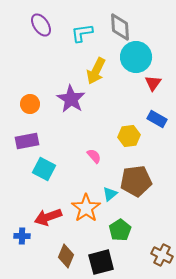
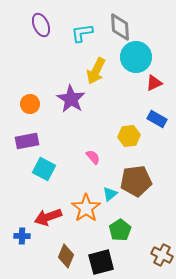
purple ellipse: rotated 10 degrees clockwise
red triangle: moved 1 px right; rotated 30 degrees clockwise
pink semicircle: moved 1 px left, 1 px down
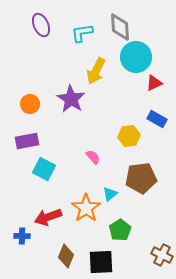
brown pentagon: moved 5 px right, 3 px up
black square: rotated 12 degrees clockwise
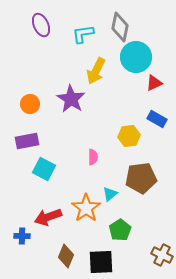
gray diamond: rotated 16 degrees clockwise
cyan L-shape: moved 1 px right, 1 px down
pink semicircle: rotated 42 degrees clockwise
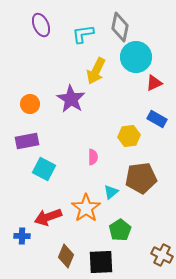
cyan triangle: moved 1 px right, 2 px up
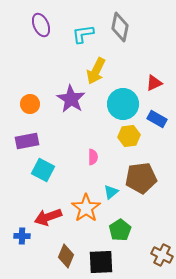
cyan circle: moved 13 px left, 47 px down
cyan square: moved 1 px left, 1 px down
